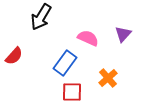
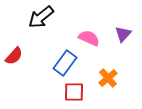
black arrow: rotated 20 degrees clockwise
pink semicircle: moved 1 px right
red square: moved 2 px right
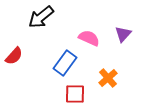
red square: moved 1 px right, 2 px down
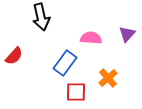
black arrow: rotated 64 degrees counterclockwise
purple triangle: moved 4 px right
pink semicircle: moved 2 px right; rotated 20 degrees counterclockwise
red square: moved 1 px right, 2 px up
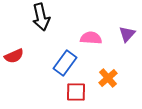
red semicircle: rotated 24 degrees clockwise
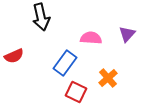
red square: rotated 25 degrees clockwise
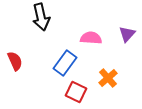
red semicircle: moved 1 px right, 5 px down; rotated 90 degrees counterclockwise
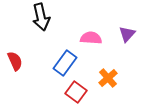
red square: rotated 10 degrees clockwise
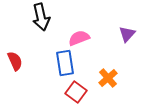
pink semicircle: moved 12 px left; rotated 25 degrees counterclockwise
blue rectangle: rotated 45 degrees counterclockwise
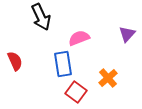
black arrow: rotated 12 degrees counterclockwise
blue rectangle: moved 2 px left, 1 px down
